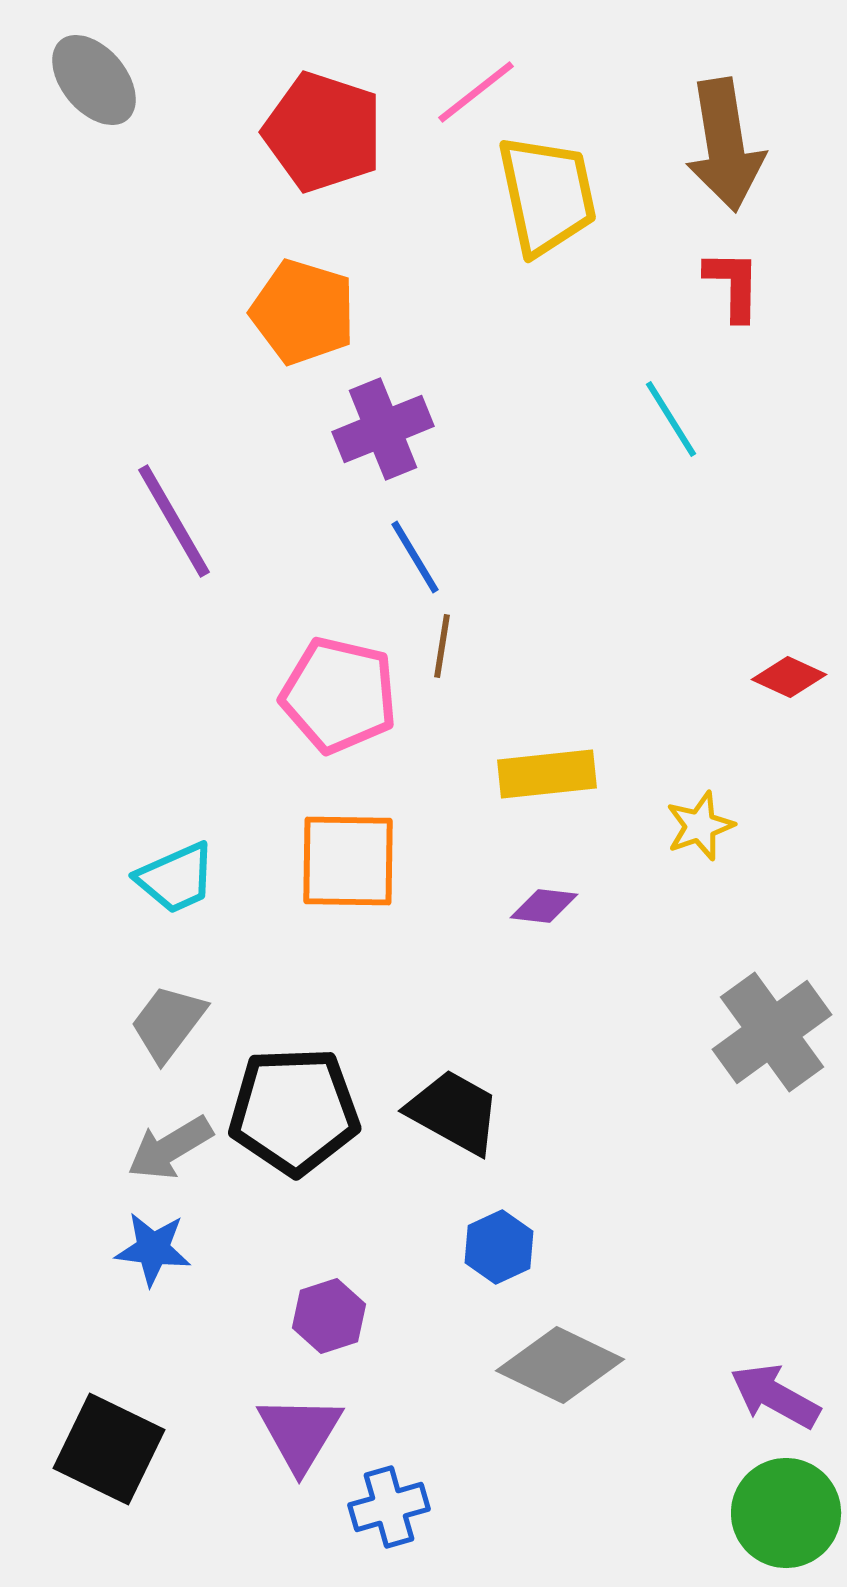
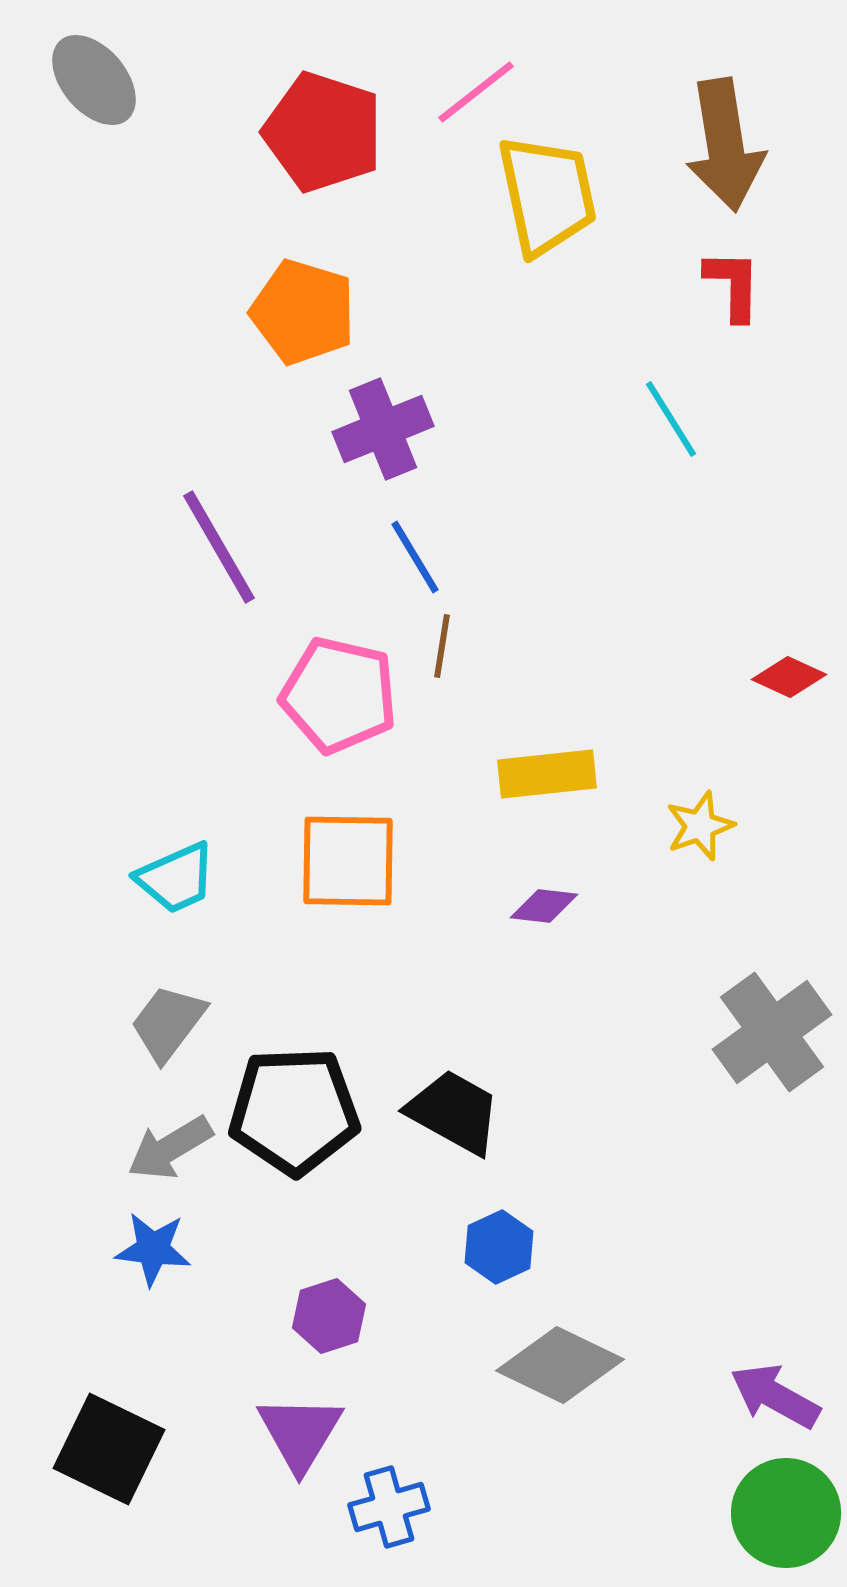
purple line: moved 45 px right, 26 px down
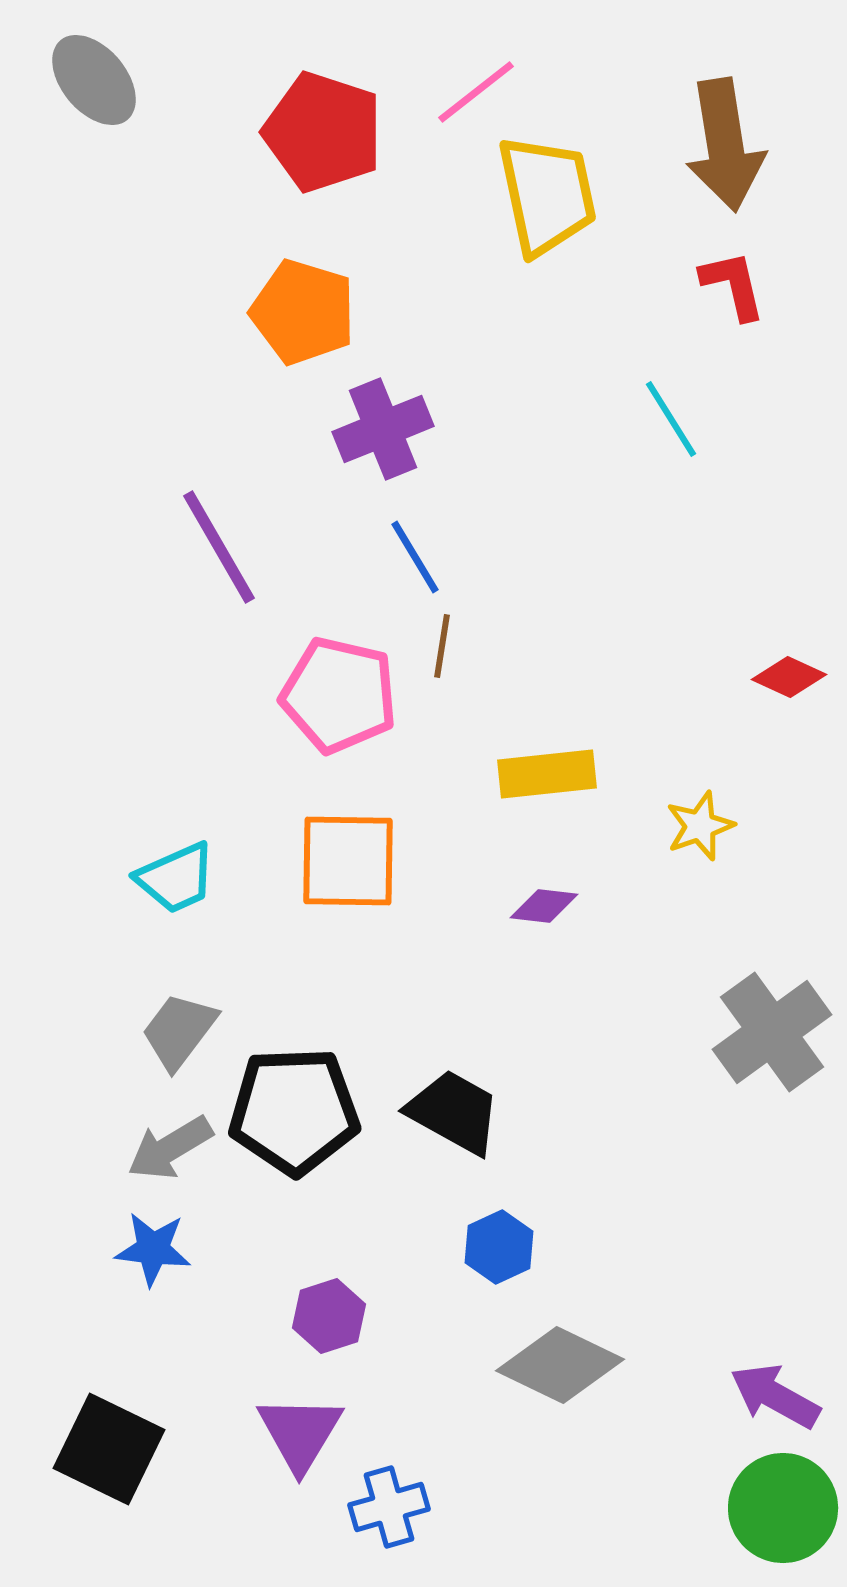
red L-shape: rotated 14 degrees counterclockwise
gray trapezoid: moved 11 px right, 8 px down
green circle: moved 3 px left, 5 px up
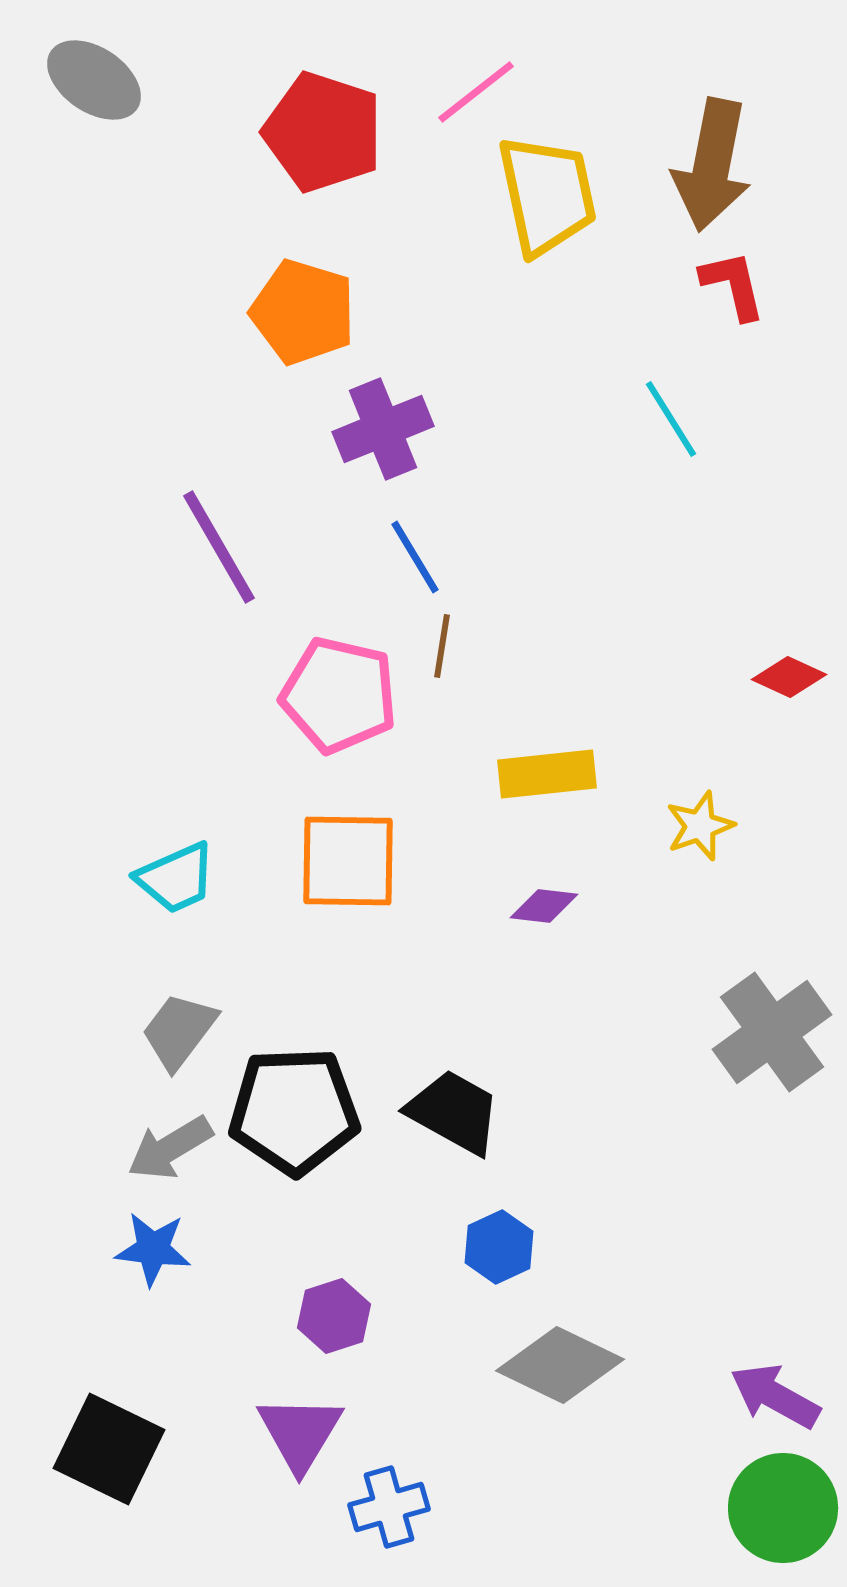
gray ellipse: rotated 16 degrees counterclockwise
brown arrow: moved 13 px left, 20 px down; rotated 20 degrees clockwise
purple hexagon: moved 5 px right
